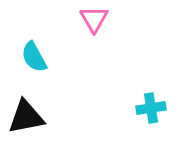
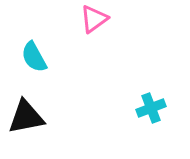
pink triangle: rotated 24 degrees clockwise
cyan cross: rotated 12 degrees counterclockwise
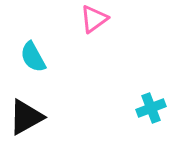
cyan semicircle: moved 1 px left
black triangle: rotated 18 degrees counterclockwise
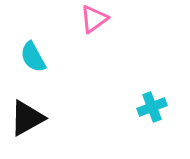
cyan cross: moved 1 px right, 1 px up
black triangle: moved 1 px right, 1 px down
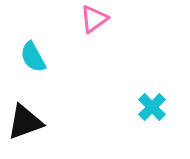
cyan cross: rotated 24 degrees counterclockwise
black triangle: moved 2 px left, 4 px down; rotated 9 degrees clockwise
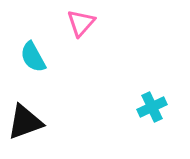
pink triangle: moved 13 px left, 4 px down; rotated 12 degrees counterclockwise
cyan cross: rotated 20 degrees clockwise
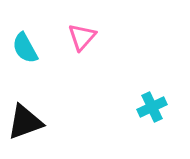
pink triangle: moved 1 px right, 14 px down
cyan semicircle: moved 8 px left, 9 px up
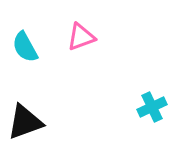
pink triangle: moved 1 px left; rotated 28 degrees clockwise
cyan semicircle: moved 1 px up
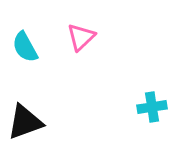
pink triangle: rotated 24 degrees counterclockwise
cyan cross: rotated 16 degrees clockwise
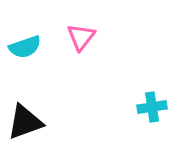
pink triangle: rotated 8 degrees counterclockwise
cyan semicircle: rotated 80 degrees counterclockwise
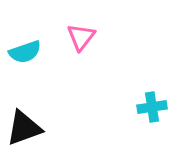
cyan semicircle: moved 5 px down
black triangle: moved 1 px left, 6 px down
